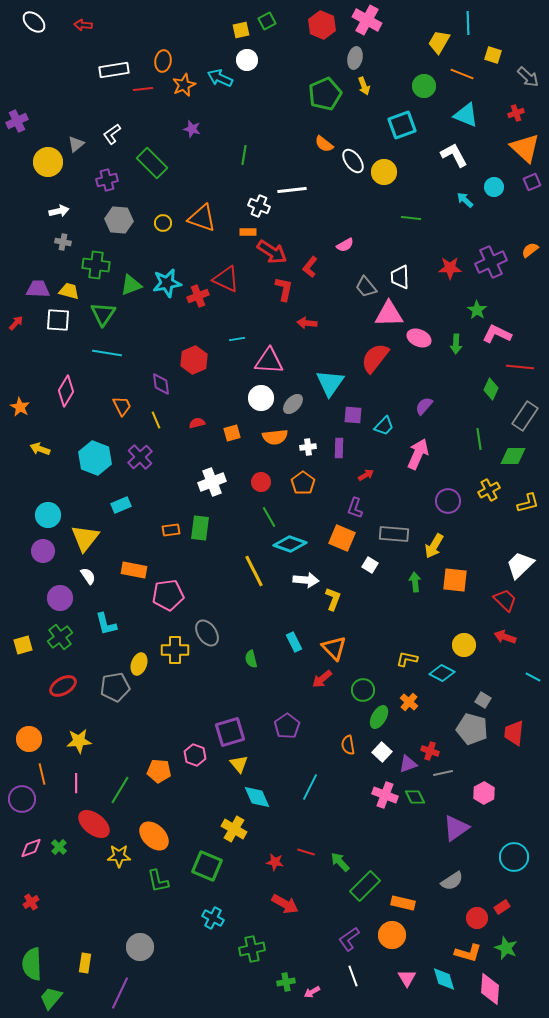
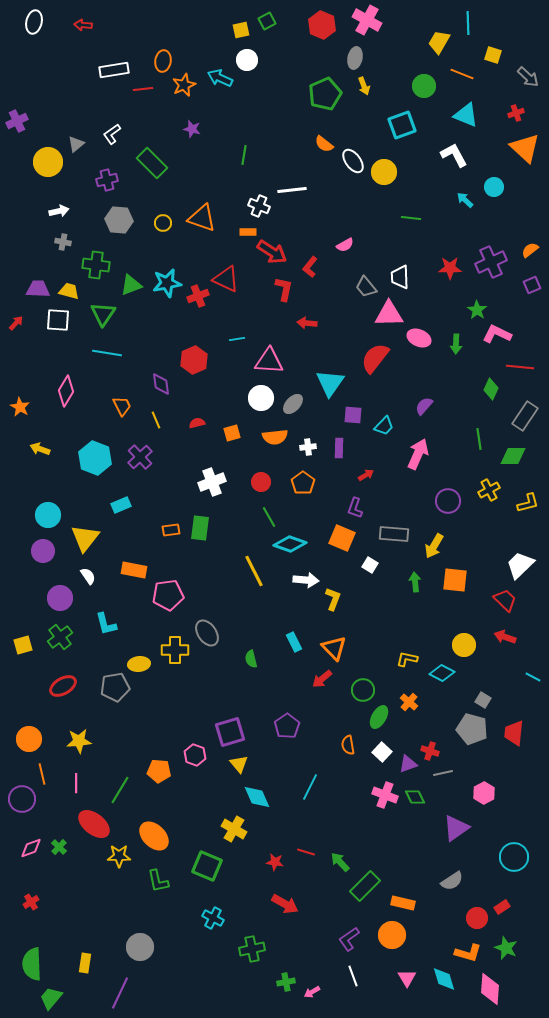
white ellipse at (34, 22): rotated 60 degrees clockwise
purple square at (532, 182): moved 103 px down
yellow ellipse at (139, 664): rotated 65 degrees clockwise
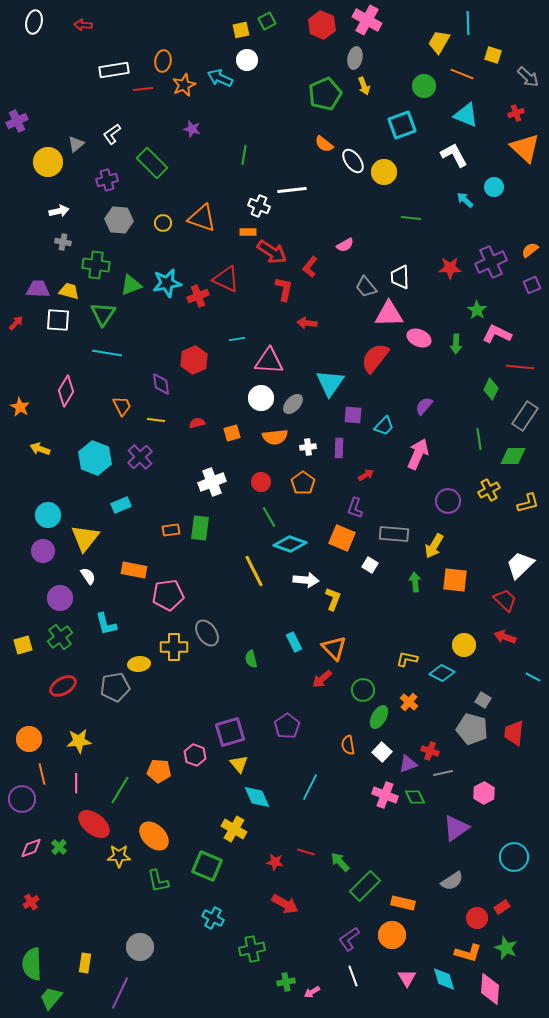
yellow line at (156, 420): rotated 60 degrees counterclockwise
yellow cross at (175, 650): moved 1 px left, 3 px up
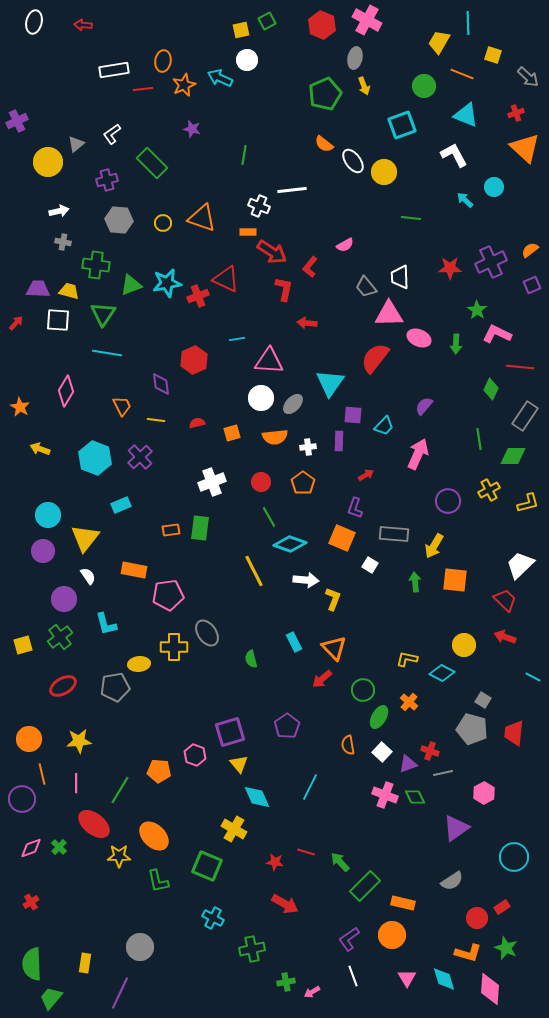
purple rectangle at (339, 448): moved 7 px up
purple circle at (60, 598): moved 4 px right, 1 px down
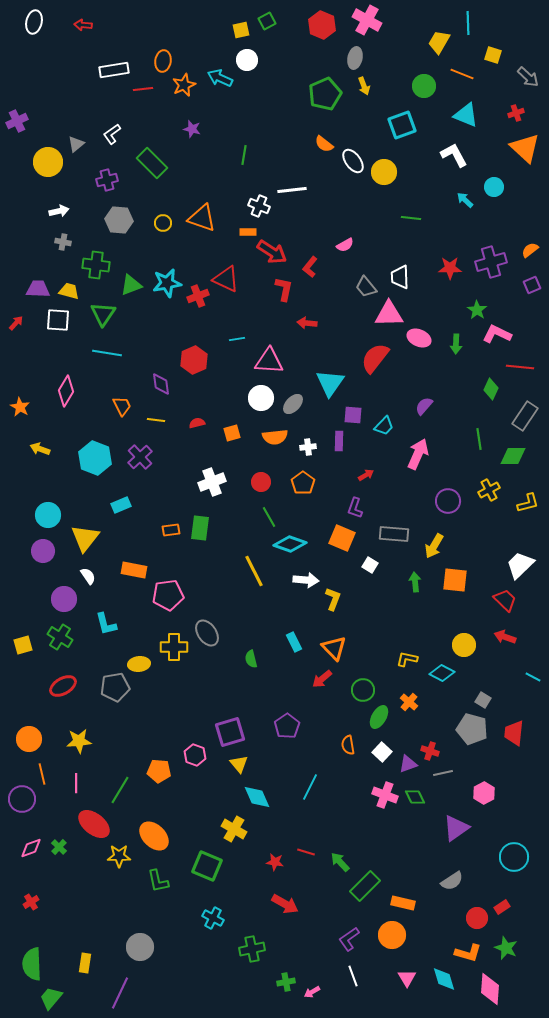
purple cross at (491, 262): rotated 8 degrees clockwise
green cross at (60, 637): rotated 20 degrees counterclockwise
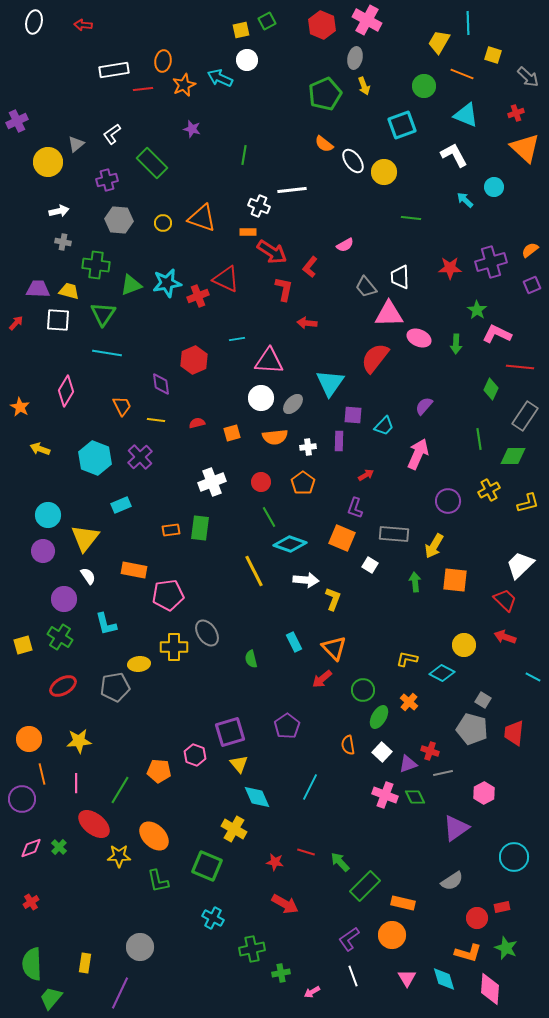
red rectangle at (502, 907): rotated 21 degrees clockwise
green cross at (286, 982): moved 5 px left, 9 px up
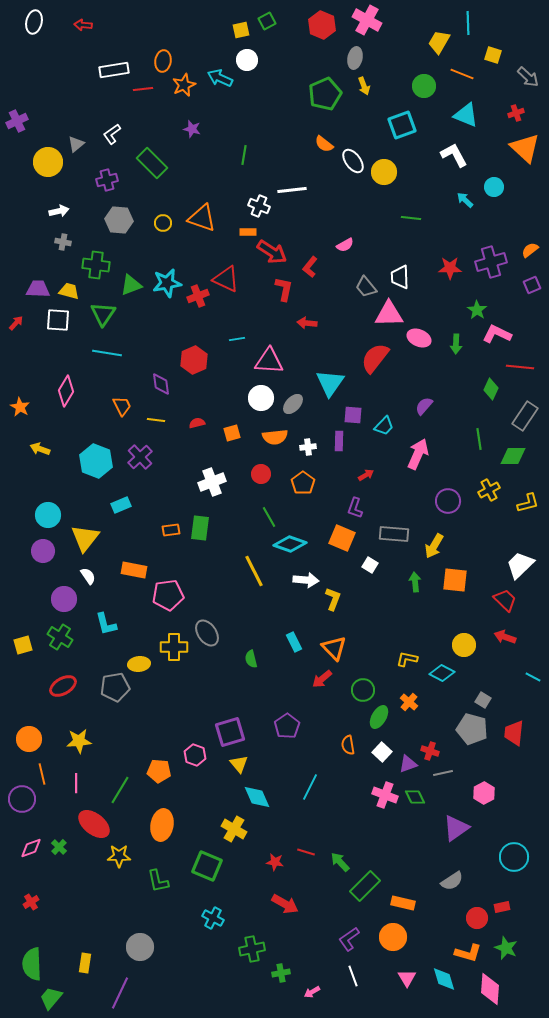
cyan hexagon at (95, 458): moved 1 px right, 3 px down
red circle at (261, 482): moved 8 px up
orange ellipse at (154, 836): moved 8 px right, 11 px up; rotated 56 degrees clockwise
orange circle at (392, 935): moved 1 px right, 2 px down
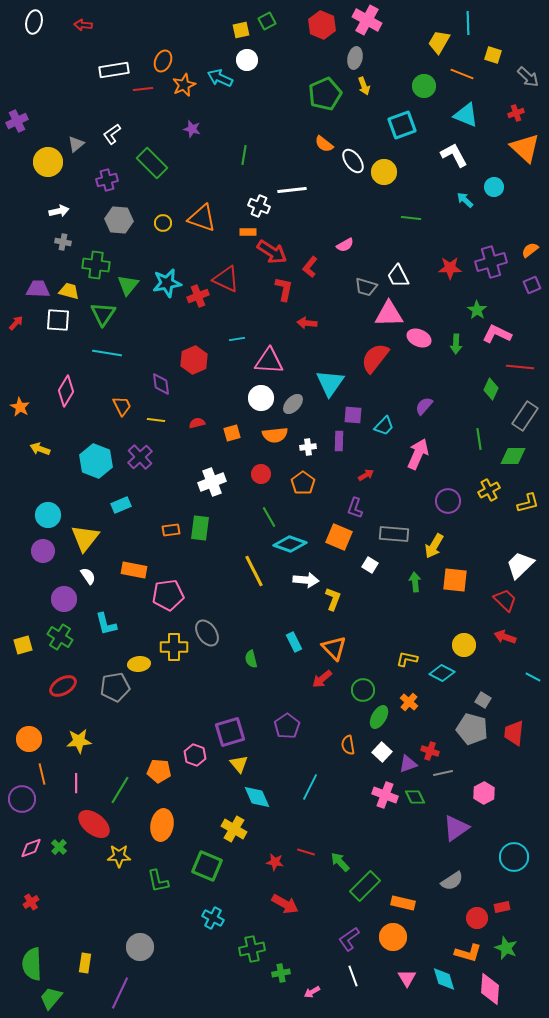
orange ellipse at (163, 61): rotated 15 degrees clockwise
white trapezoid at (400, 277): moved 2 px left, 1 px up; rotated 25 degrees counterclockwise
green triangle at (131, 285): moved 3 px left; rotated 30 degrees counterclockwise
gray trapezoid at (366, 287): rotated 35 degrees counterclockwise
orange semicircle at (275, 437): moved 2 px up
orange square at (342, 538): moved 3 px left, 1 px up
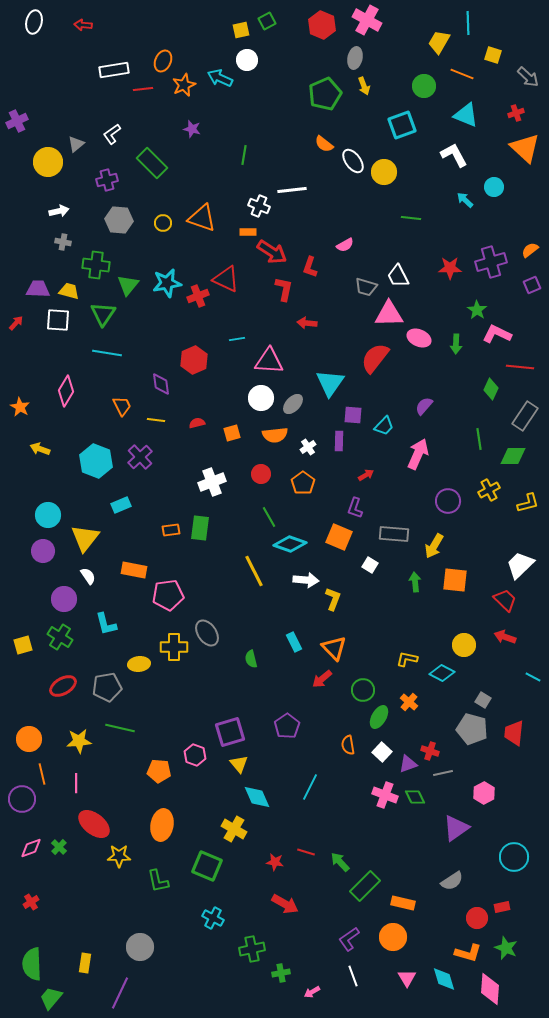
red L-shape at (310, 267): rotated 20 degrees counterclockwise
white cross at (308, 447): rotated 28 degrees counterclockwise
gray pentagon at (115, 687): moved 8 px left
green line at (120, 790): moved 62 px up; rotated 72 degrees clockwise
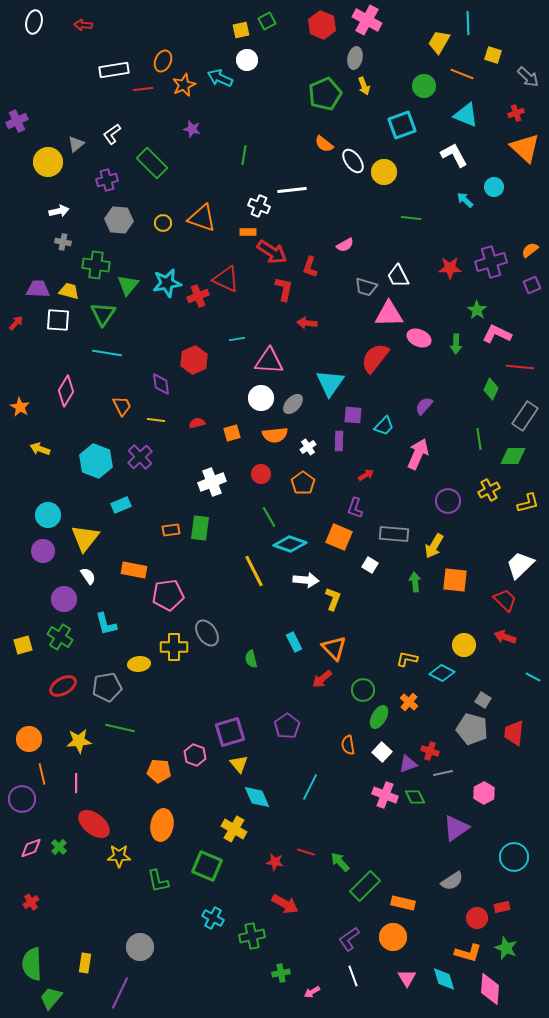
green cross at (252, 949): moved 13 px up
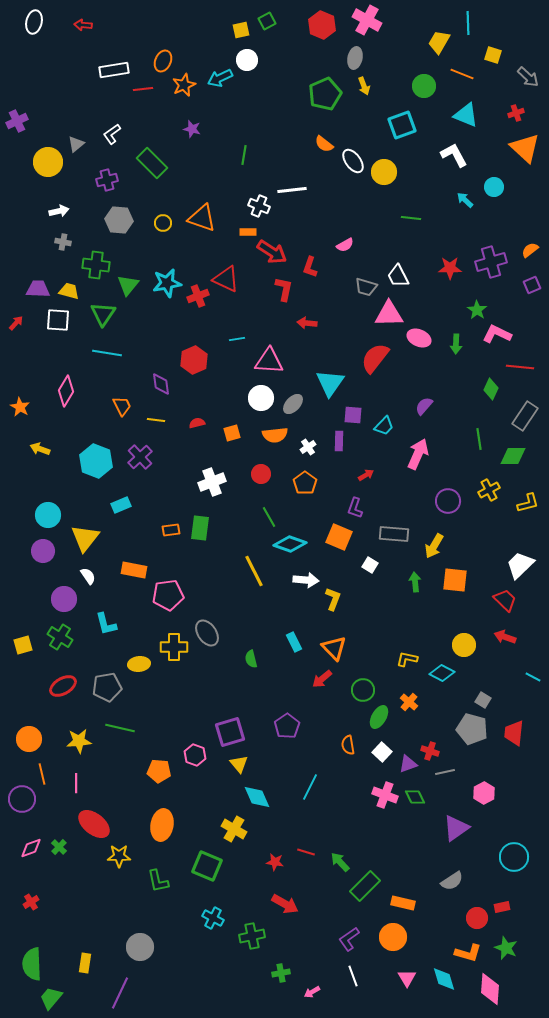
cyan arrow at (220, 78): rotated 50 degrees counterclockwise
orange pentagon at (303, 483): moved 2 px right
gray line at (443, 773): moved 2 px right, 1 px up
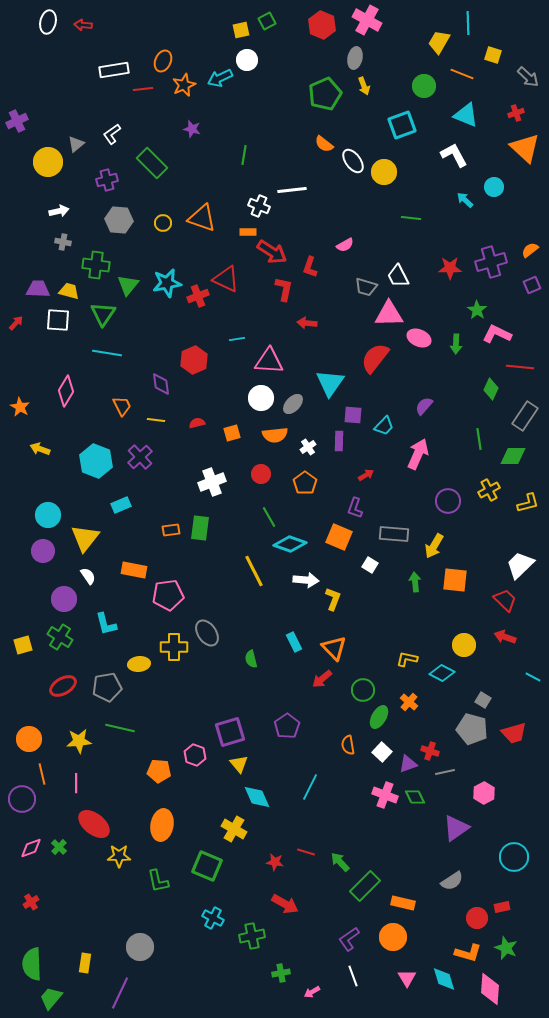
white ellipse at (34, 22): moved 14 px right
red trapezoid at (514, 733): rotated 112 degrees counterclockwise
